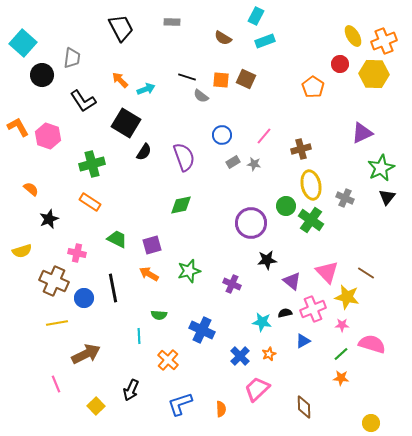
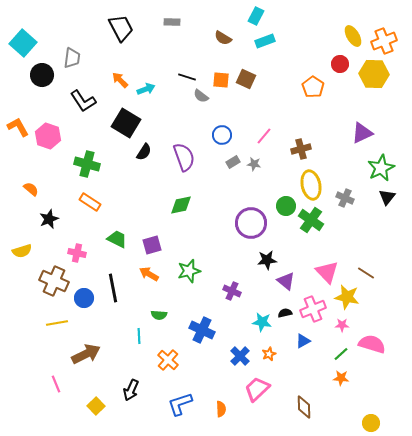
green cross at (92, 164): moved 5 px left; rotated 30 degrees clockwise
purple triangle at (292, 281): moved 6 px left
purple cross at (232, 284): moved 7 px down
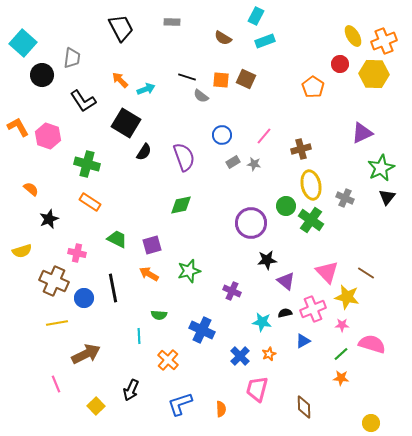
pink trapezoid at (257, 389): rotated 32 degrees counterclockwise
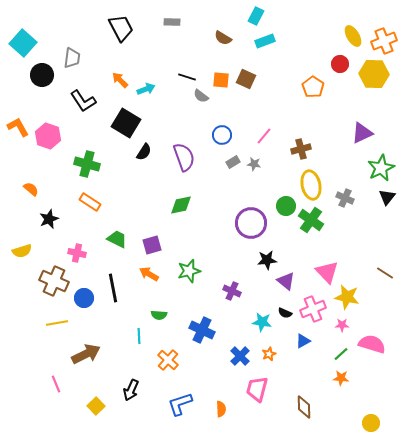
brown line at (366, 273): moved 19 px right
black semicircle at (285, 313): rotated 144 degrees counterclockwise
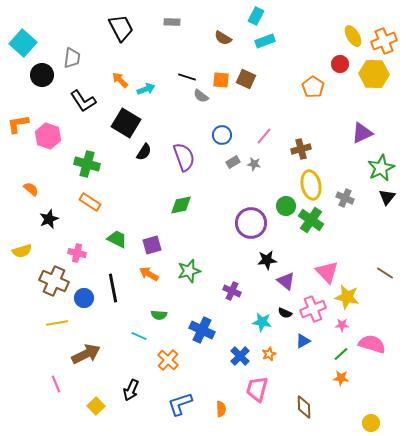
orange L-shape at (18, 127): moved 3 px up; rotated 70 degrees counterclockwise
cyan line at (139, 336): rotated 63 degrees counterclockwise
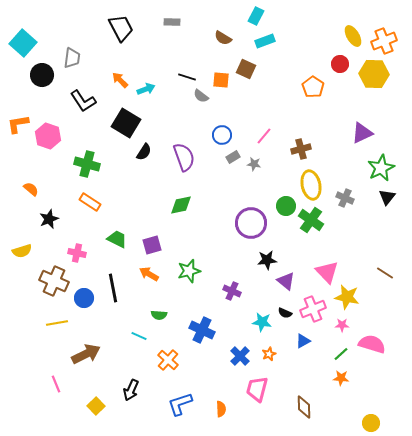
brown square at (246, 79): moved 10 px up
gray rectangle at (233, 162): moved 5 px up
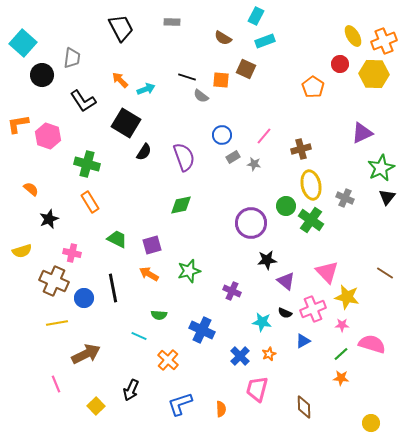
orange rectangle at (90, 202): rotated 25 degrees clockwise
pink cross at (77, 253): moved 5 px left
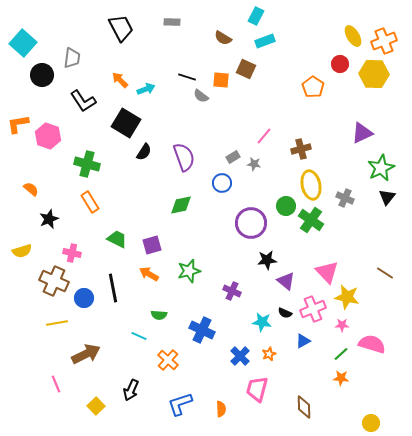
blue circle at (222, 135): moved 48 px down
